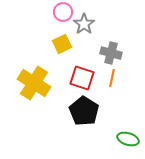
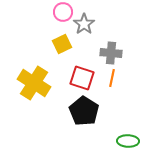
gray cross: rotated 10 degrees counterclockwise
green ellipse: moved 2 px down; rotated 15 degrees counterclockwise
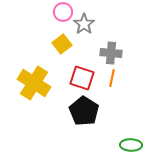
yellow square: rotated 12 degrees counterclockwise
green ellipse: moved 3 px right, 4 px down
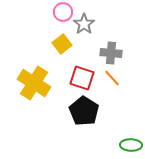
orange line: rotated 54 degrees counterclockwise
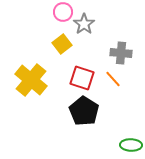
gray cross: moved 10 px right
orange line: moved 1 px right, 1 px down
yellow cross: moved 3 px left, 3 px up; rotated 8 degrees clockwise
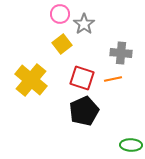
pink circle: moved 3 px left, 2 px down
orange line: rotated 60 degrees counterclockwise
black pentagon: rotated 16 degrees clockwise
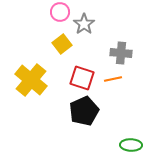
pink circle: moved 2 px up
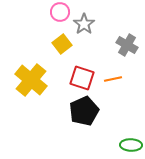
gray cross: moved 6 px right, 8 px up; rotated 25 degrees clockwise
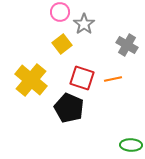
black pentagon: moved 15 px left, 3 px up; rotated 24 degrees counterclockwise
